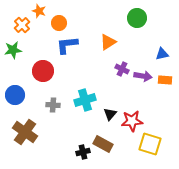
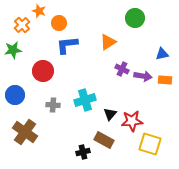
green circle: moved 2 px left
brown rectangle: moved 1 px right, 4 px up
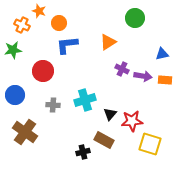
orange cross: rotated 21 degrees counterclockwise
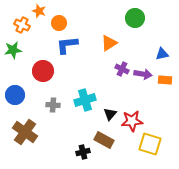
orange triangle: moved 1 px right, 1 px down
purple arrow: moved 2 px up
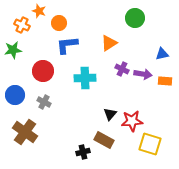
orange rectangle: moved 1 px down
cyan cross: moved 22 px up; rotated 15 degrees clockwise
gray cross: moved 9 px left, 3 px up; rotated 24 degrees clockwise
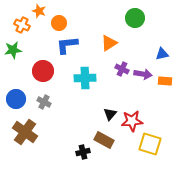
blue circle: moved 1 px right, 4 px down
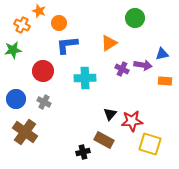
purple arrow: moved 9 px up
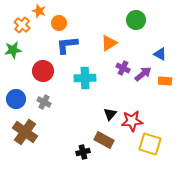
green circle: moved 1 px right, 2 px down
orange cross: rotated 14 degrees clockwise
blue triangle: moved 2 px left; rotated 40 degrees clockwise
purple arrow: moved 9 px down; rotated 48 degrees counterclockwise
purple cross: moved 1 px right, 1 px up
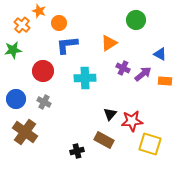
black cross: moved 6 px left, 1 px up
